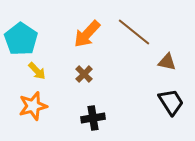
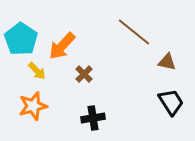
orange arrow: moved 25 px left, 12 px down
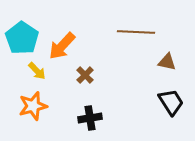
brown line: moved 2 px right; rotated 36 degrees counterclockwise
cyan pentagon: moved 1 px right, 1 px up
brown cross: moved 1 px right, 1 px down
black cross: moved 3 px left
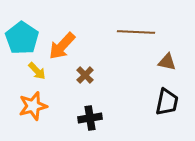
black trapezoid: moved 4 px left; rotated 44 degrees clockwise
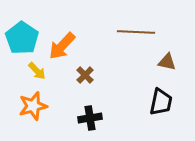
black trapezoid: moved 6 px left
